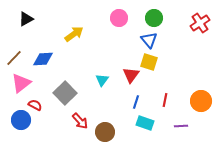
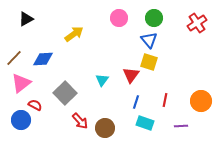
red cross: moved 3 px left
brown circle: moved 4 px up
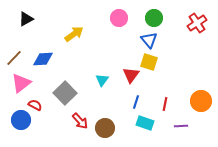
red line: moved 4 px down
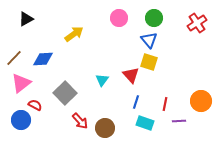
red triangle: rotated 18 degrees counterclockwise
purple line: moved 2 px left, 5 px up
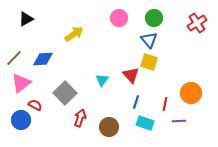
orange circle: moved 10 px left, 8 px up
red arrow: moved 3 px up; rotated 120 degrees counterclockwise
brown circle: moved 4 px right, 1 px up
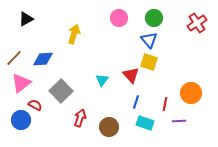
yellow arrow: rotated 36 degrees counterclockwise
gray square: moved 4 px left, 2 px up
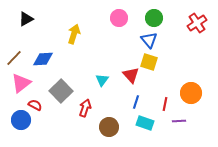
red arrow: moved 5 px right, 10 px up
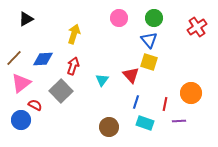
red cross: moved 4 px down
red arrow: moved 12 px left, 42 px up
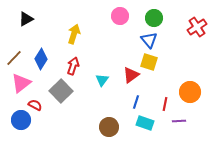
pink circle: moved 1 px right, 2 px up
blue diamond: moved 2 px left; rotated 55 degrees counterclockwise
red triangle: rotated 36 degrees clockwise
orange circle: moved 1 px left, 1 px up
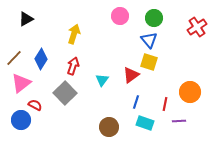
gray square: moved 4 px right, 2 px down
